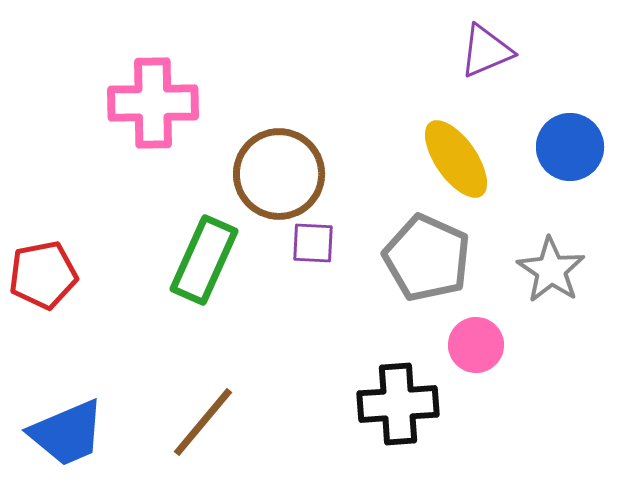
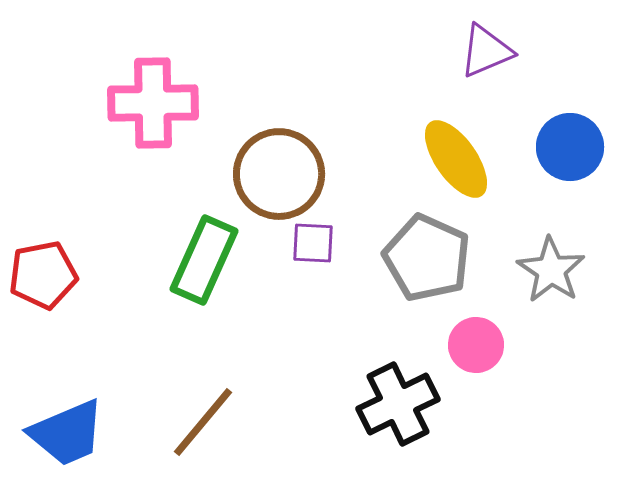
black cross: rotated 22 degrees counterclockwise
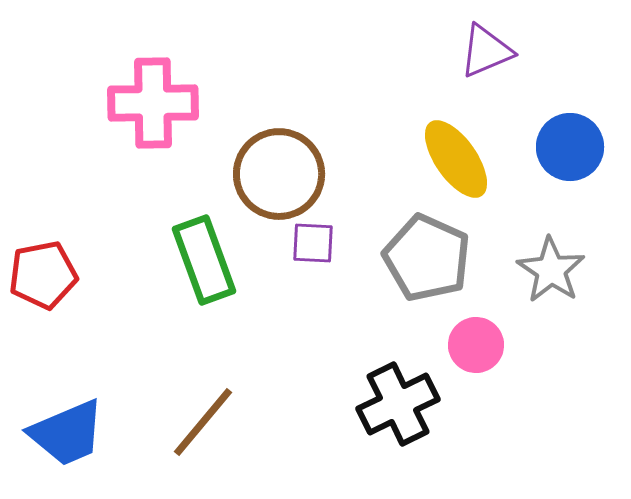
green rectangle: rotated 44 degrees counterclockwise
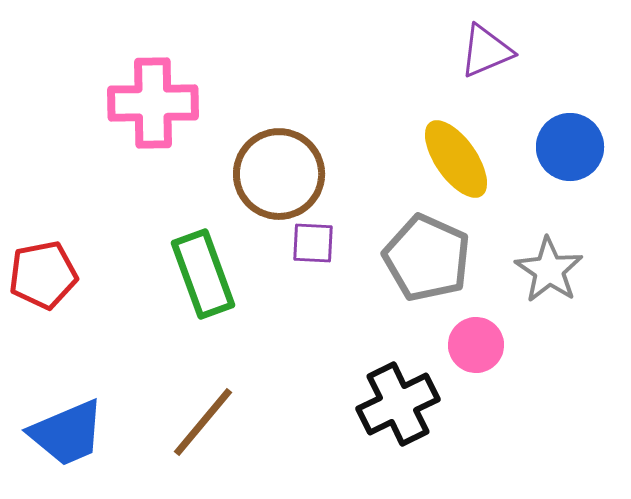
green rectangle: moved 1 px left, 14 px down
gray star: moved 2 px left
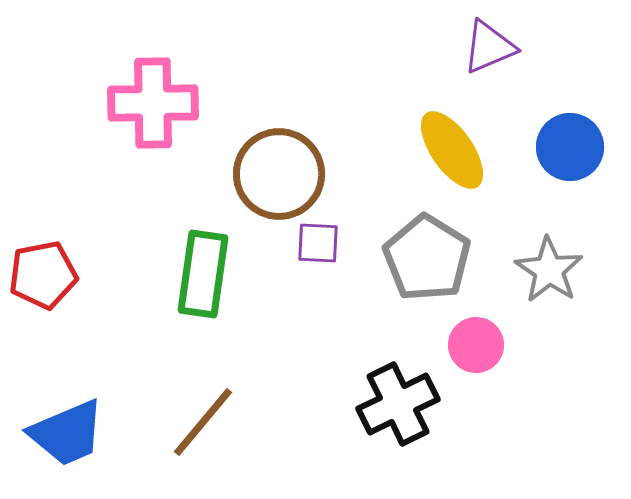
purple triangle: moved 3 px right, 4 px up
yellow ellipse: moved 4 px left, 9 px up
purple square: moved 5 px right
gray pentagon: rotated 8 degrees clockwise
green rectangle: rotated 28 degrees clockwise
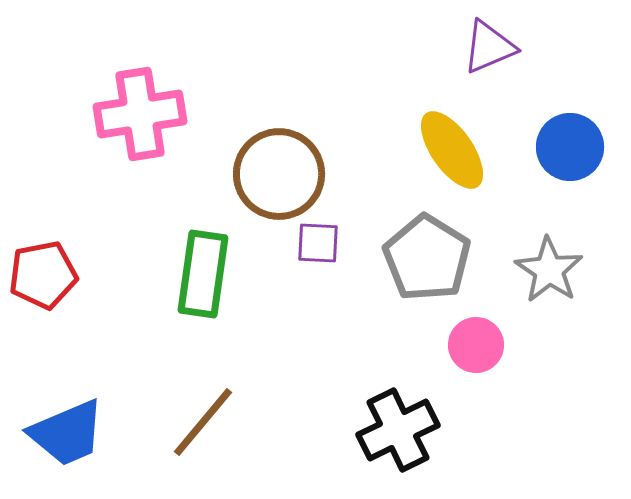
pink cross: moved 13 px left, 11 px down; rotated 8 degrees counterclockwise
black cross: moved 26 px down
